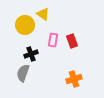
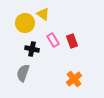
yellow circle: moved 2 px up
pink rectangle: rotated 40 degrees counterclockwise
black cross: moved 1 px right, 5 px up; rotated 32 degrees clockwise
orange cross: rotated 21 degrees counterclockwise
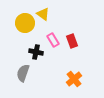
black cross: moved 4 px right, 3 px down
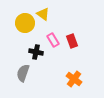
orange cross: rotated 14 degrees counterclockwise
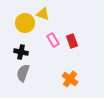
yellow triangle: rotated 16 degrees counterclockwise
black cross: moved 15 px left
orange cross: moved 4 px left
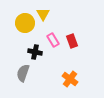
yellow triangle: rotated 40 degrees clockwise
black cross: moved 14 px right
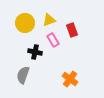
yellow triangle: moved 6 px right, 6 px down; rotated 40 degrees clockwise
red rectangle: moved 11 px up
gray semicircle: moved 2 px down
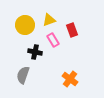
yellow circle: moved 2 px down
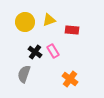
yellow circle: moved 3 px up
red rectangle: rotated 64 degrees counterclockwise
pink rectangle: moved 11 px down
black cross: rotated 24 degrees clockwise
gray semicircle: moved 1 px right, 1 px up
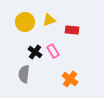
gray semicircle: rotated 12 degrees counterclockwise
